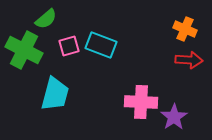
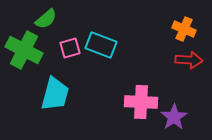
orange cross: moved 1 px left
pink square: moved 1 px right, 2 px down
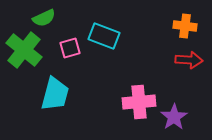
green semicircle: moved 2 px left, 1 px up; rotated 15 degrees clockwise
orange cross: moved 1 px right, 3 px up; rotated 15 degrees counterclockwise
cyan rectangle: moved 3 px right, 9 px up
green cross: rotated 12 degrees clockwise
pink cross: moved 2 px left; rotated 8 degrees counterclockwise
